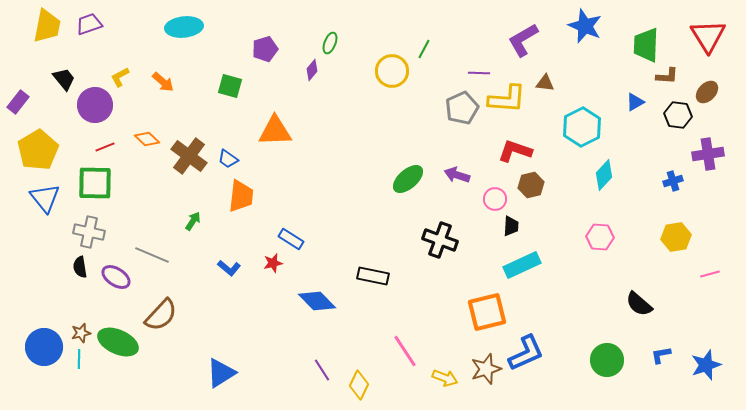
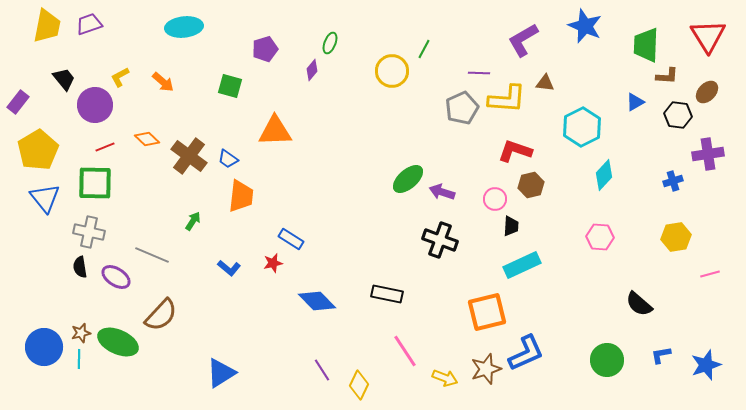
purple arrow at (457, 175): moved 15 px left, 17 px down
black rectangle at (373, 276): moved 14 px right, 18 px down
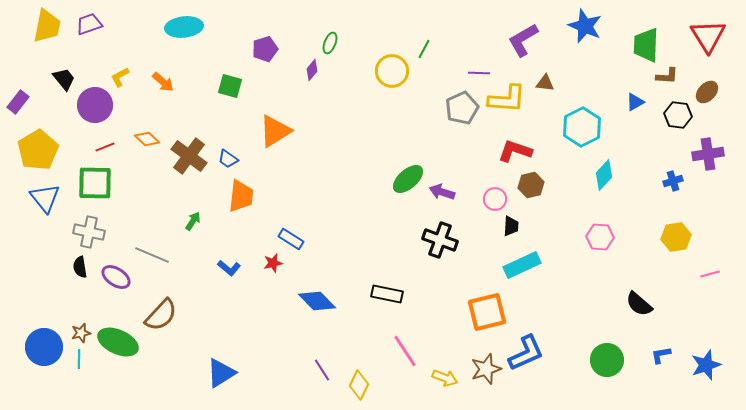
orange triangle at (275, 131): rotated 30 degrees counterclockwise
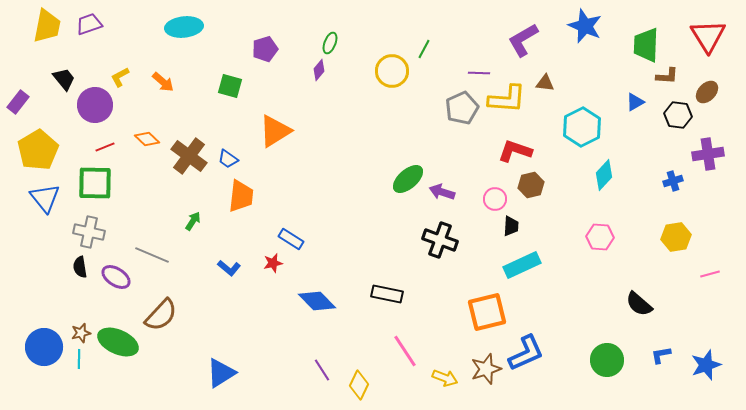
purple diamond at (312, 70): moved 7 px right
